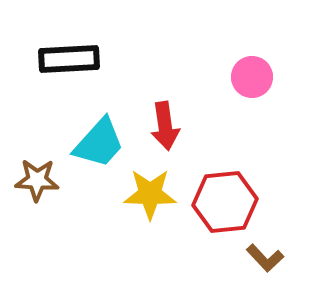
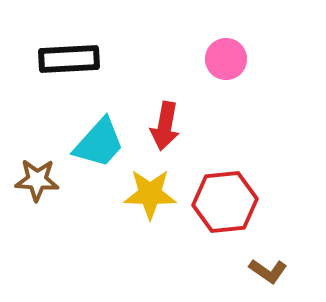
pink circle: moved 26 px left, 18 px up
red arrow: rotated 18 degrees clockwise
brown L-shape: moved 3 px right, 13 px down; rotated 12 degrees counterclockwise
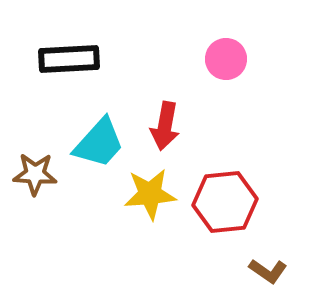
brown star: moved 2 px left, 6 px up
yellow star: rotated 6 degrees counterclockwise
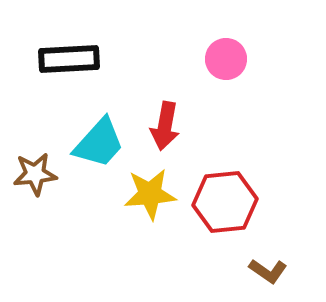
brown star: rotated 9 degrees counterclockwise
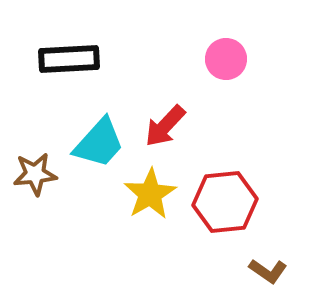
red arrow: rotated 33 degrees clockwise
yellow star: rotated 26 degrees counterclockwise
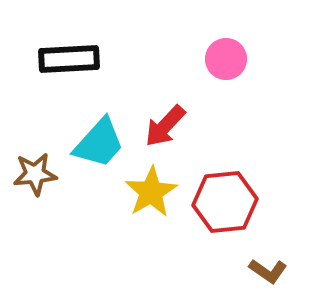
yellow star: moved 1 px right, 2 px up
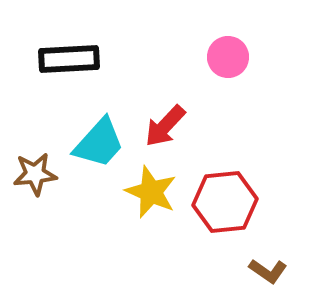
pink circle: moved 2 px right, 2 px up
yellow star: rotated 18 degrees counterclockwise
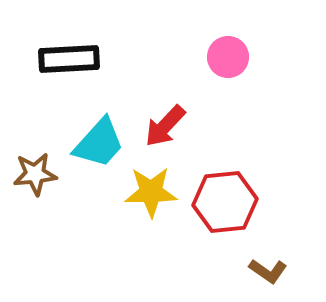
yellow star: rotated 24 degrees counterclockwise
